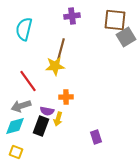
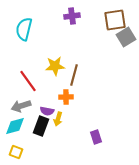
brown square: rotated 15 degrees counterclockwise
brown line: moved 13 px right, 26 px down
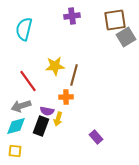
cyan diamond: moved 1 px right
purple rectangle: rotated 24 degrees counterclockwise
yellow square: moved 1 px left, 1 px up; rotated 16 degrees counterclockwise
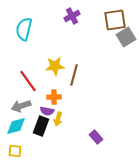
purple cross: rotated 21 degrees counterclockwise
orange cross: moved 12 px left
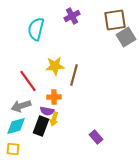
cyan semicircle: moved 12 px right
yellow arrow: moved 4 px left
yellow square: moved 2 px left, 2 px up
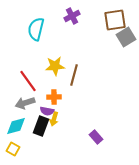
gray arrow: moved 4 px right, 3 px up
yellow square: rotated 24 degrees clockwise
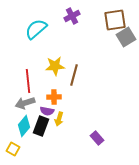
cyan semicircle: rotated 35 degrees clockwise
red line: rotated 30 degrees clockwise
yellow arrow: moved 5 px right
cyan diamond: moved 8 px right; rotated 35 degrees counterclockwise
purple rectangle: moved 1 px right, 1 px down
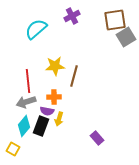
brown line: moved 1 px down
gray arrow: moved 1 px right, 1 px up
